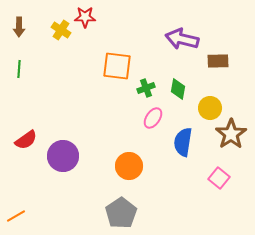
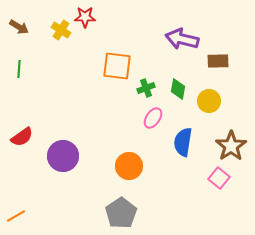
brown arrow: rotated 60 degrees counterclockwise
yellow circle: moved 1 px left, 7 px up
brown star: moved 12 px down
red semicircle: moved 4 px left, 3 px up
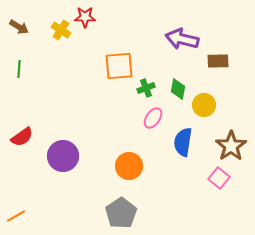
orange square: moved 2 px right; rotated 12 degrees counterclockwise
yellow circle: moved 5 px left, 4 px down
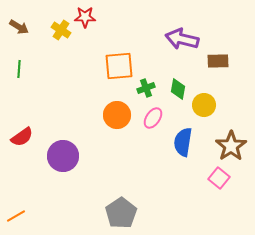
orange circle: moved 12 px left, 51 px up
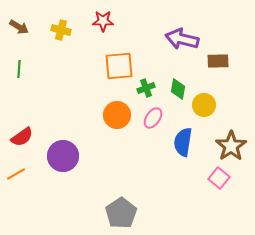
red star: moved 18 px right, 4 px down
yellow cross: rotated 18 degrees counterclockwise
orange line: moved 42 px up
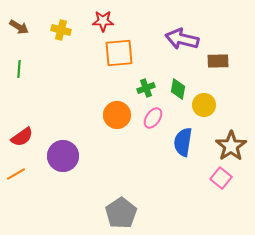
orange square: moved 13 px up
pink square: moved 2 px right
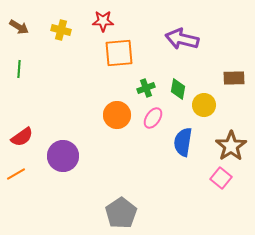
brown rectangle: moved 16 px right, 17 px down
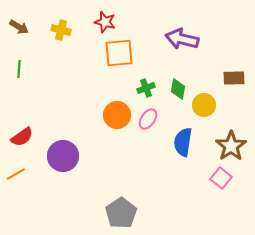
red star: moved 2 px right, 1 px down; rotated 15 degrees clockwise
pink ellipse: moved 5 px left, 1 px down
